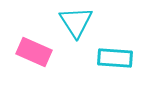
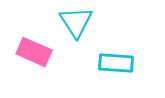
cyan rectangle: moved 1 px right, 5 px down
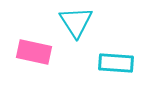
pink rectangle: rotated 12 degrees counterclockwise
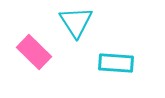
pink rectangle: rotated 32 degrees clockwise
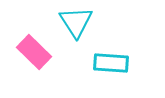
cyan rectangle: moved 5 px left
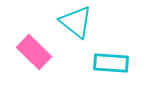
cyan triangle: rotated 18 degrees counterclockwise
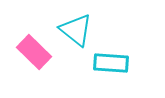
cyan triangle: moved 8 px down
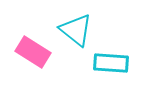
pink rectangle: moved 1 px left; rotated 12 degrees counterclockwise
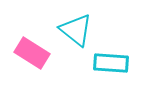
pink rectangle: moved 1 px left, 1 px down
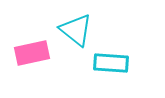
pink rectangle: rotated 44 degrees counterclockwise
